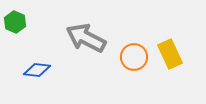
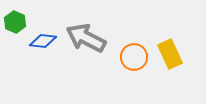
blue diamond: moved 6 px right, 29 px up
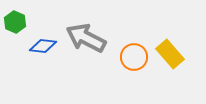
blue diamond: moved 5 px down
yellow rectangle: rotated 16 degrees counterclockwise
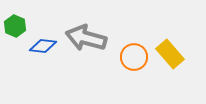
green hexagon: moved 4 px down
gray arrow: rotated 12 degrees counterclockwise
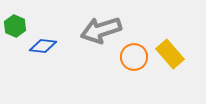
gray arrow: moved 15 px right, 8 px up; rotated 33 degrees counterclockwise
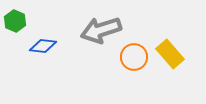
green hexagon: moved 5 px up
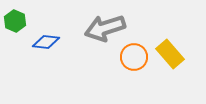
gray arrow: moved 4 px right, 2 px up
blue diamond: moved 3 px right, 4 px up
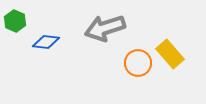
orange circle: moved 4 px right, 6 px down
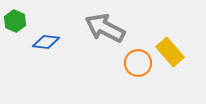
gray arrow: rotated 45 degrees clockwise
yellow rectangle: moved 2 px up
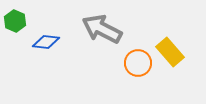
gray arrow: moved 3 px left, 1 px down
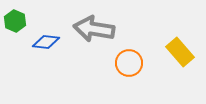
gray arrow: moved 8 px left; rotated 18 degrees counterclockwise
yellow rectangle: moved 10 px right
orange circle: moved 9 px left
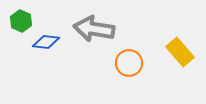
green hexagon: moved 6 px right
